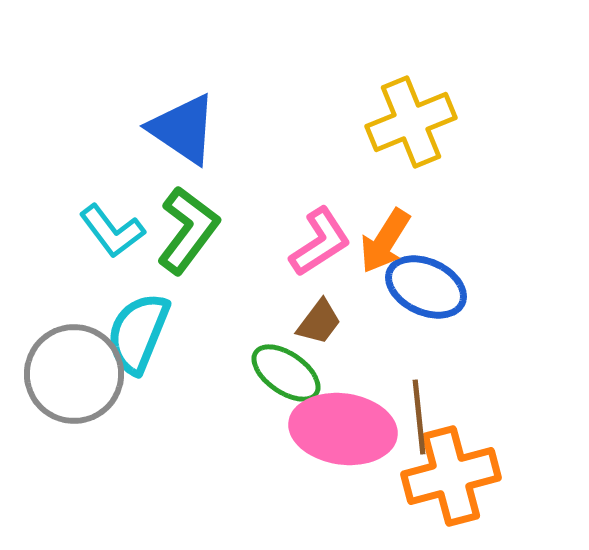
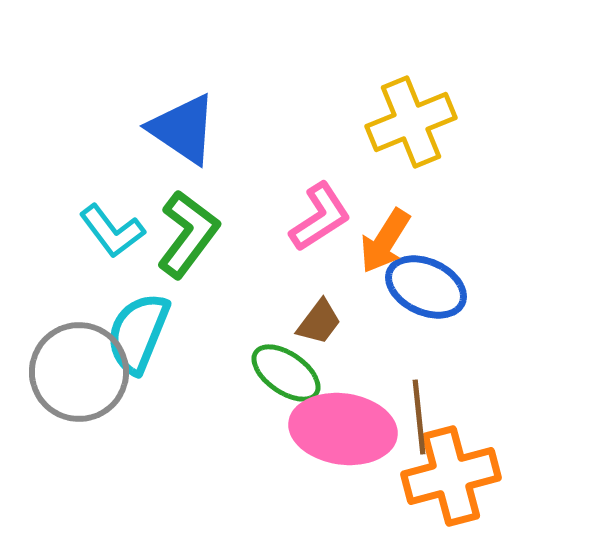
green L-shape: moved 4 px down
pink L-shape: moved 25 px up
gray circle: moved 5 px right, 2 px up
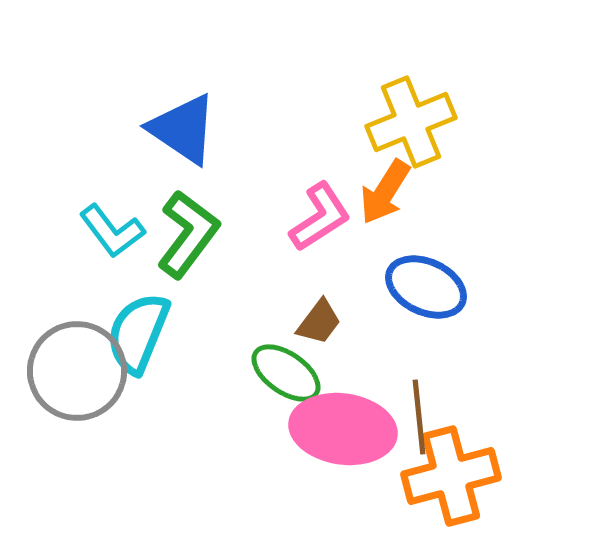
orange arrow: moved 49 px up
gray circle: moved 2 px left, 1 px up
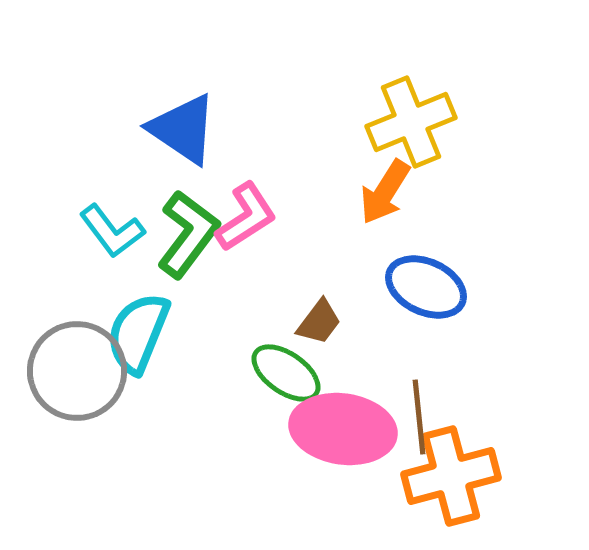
pink L-shape: moved 74 px left
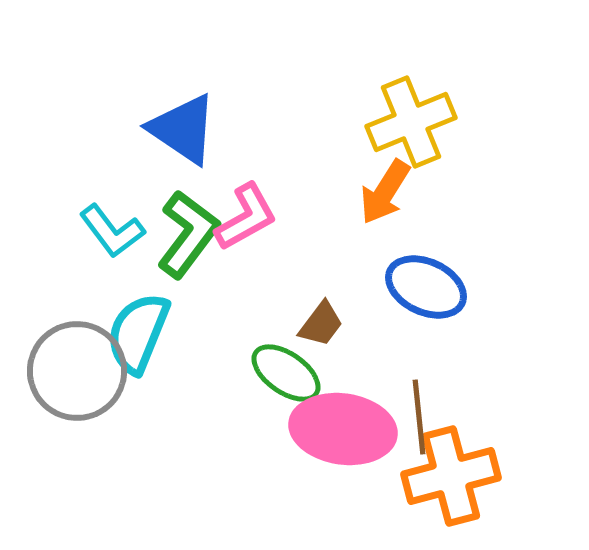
pink L-shape: rotated 4 degrees clockwise
brown trapezoid: moved 2 px right, 2 px down
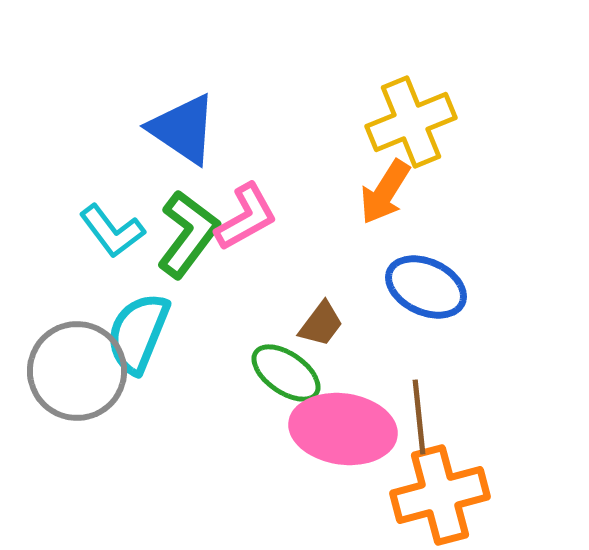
orange cross: moved 11 px left, 19 px down
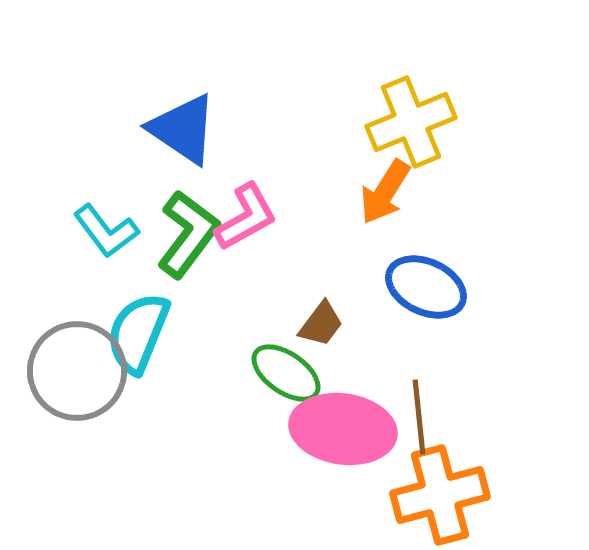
cyan L-shape: moved 6 px left
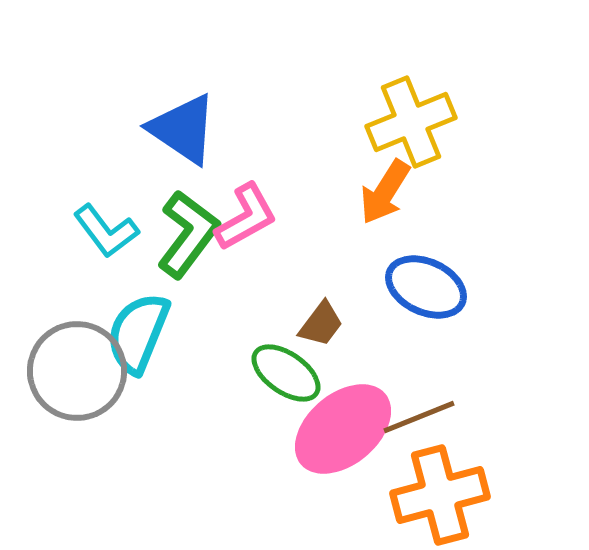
brown line: rotated 74 degrees clockwise
pink ellipse: rotated 48 degrees counterclockwise
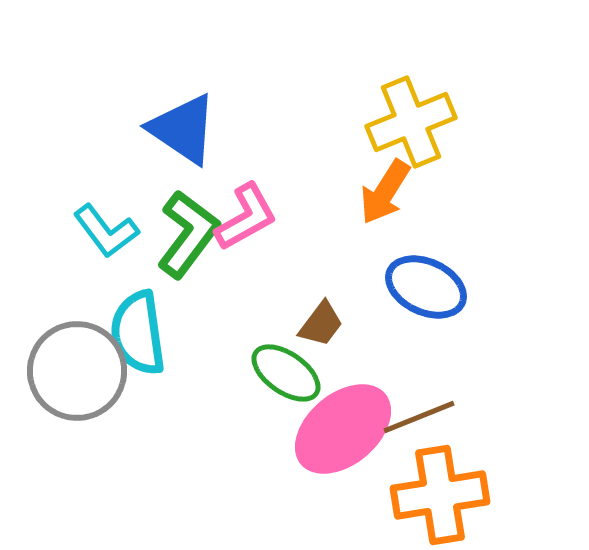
cyan semicircle: rotated 30 degrees counterclockwise
orange cross: rotated 6 degrees clockwise
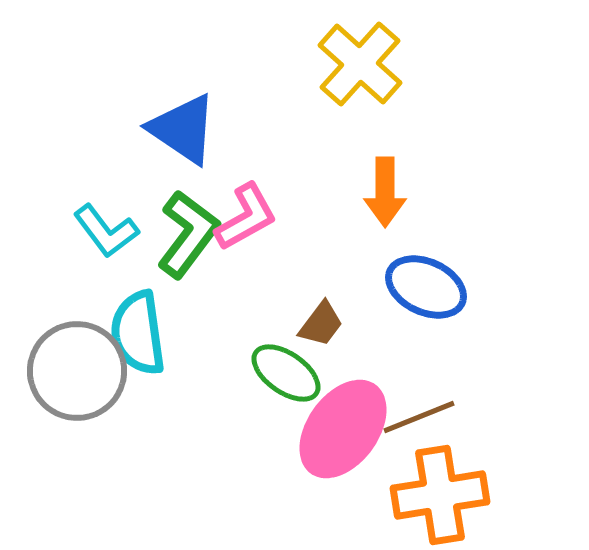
yellow cross: moved 51 px left, 58 px up; rotated 26 degrees counterclockwise
orange arrow: rotated 32 degrees counterclockwise
pink ellipse: rotated 14 degrees counterclockwise
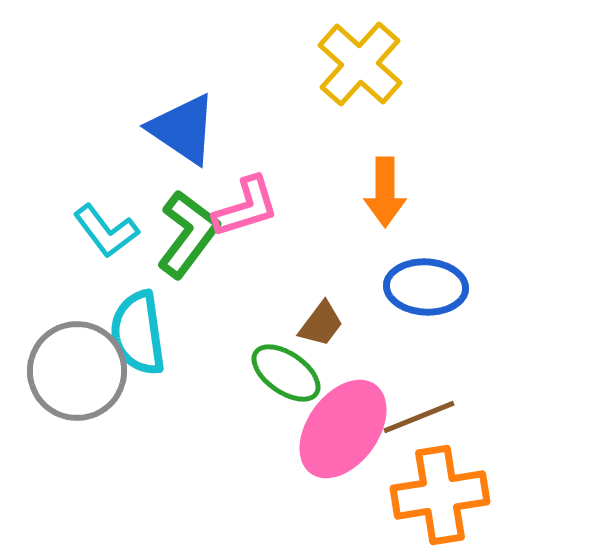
pink L-shape: moved 10 px up; rotated 12 degrees clockwise
blue ellipse: rotated 22 degrees counterclockwise
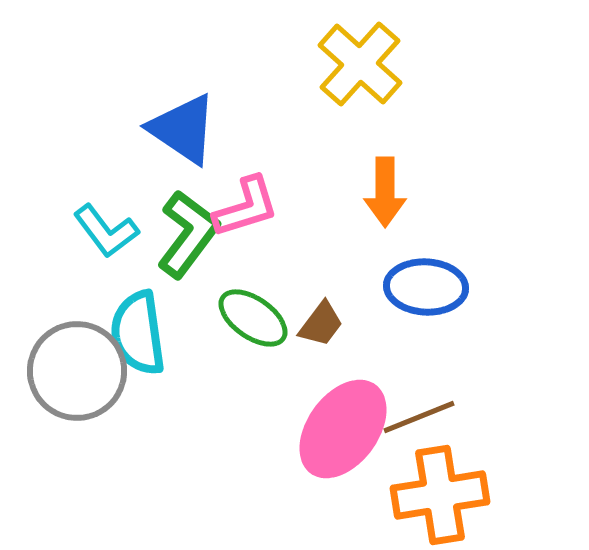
green ellipse: moved 33 px left, 55 px up
